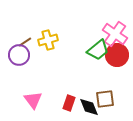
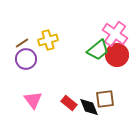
brown line: moved 3 px left, 1 px down
purple circle: moved 7 px right, 4 px down
red rectangle: rotated 70 degrees counterclockwise
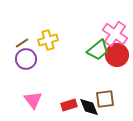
red rectangle: moved 2 px down; rotated 56 degrees counterclockwise
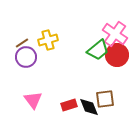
purple circle: moved 2 px up
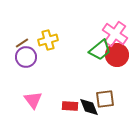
green trapezoid: moved 2 px right
red rectangle: moved 1 px right, 1 px down; rotated 21 degrees clockwise
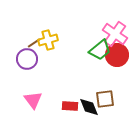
brown line: moved 12 px right
purple circle: moved 1 px right, 2 px down
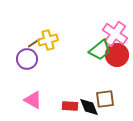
pink triangle: rotated 24 degrees counterclockwise
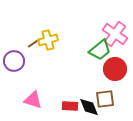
red circle: moved 2 px left, 14 px down
purple circle: moved 13 px left, 2 px down
pink triangle: rotated 12 degrees counterclockwise
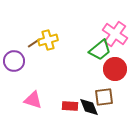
brown square: moved 1 px left, 2 px up
